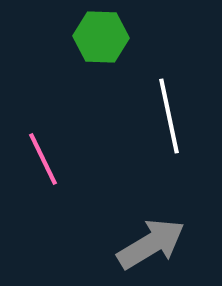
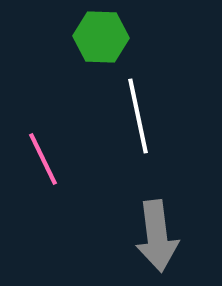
white line: moved 31 px left
gray arrow: moved 6 px right, 8 px up; rotated 114 degrees clockwise
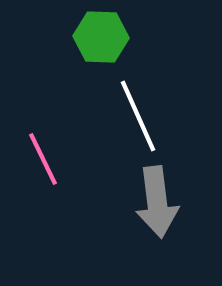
white line: rotated 12 degrees counterclockwise
gray arrow: moved 34 px up
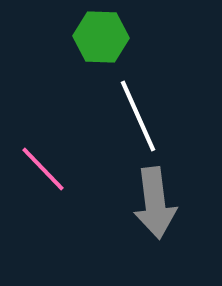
pink line: moved 10 px down; rotated 18 degrees counterclockwise
gray arrow: moved 2 px left, 1 px down
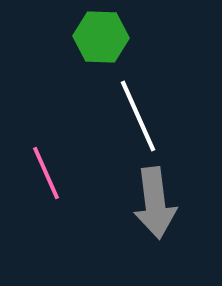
pink line: moved 3 px right, 4 px down; rotated 20 degrees clockwise
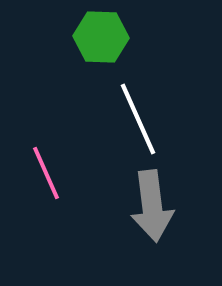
white line: moved 3 px down
gray arrow: moved 3 px left, 3 px down
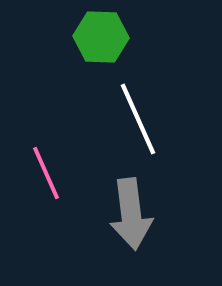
gray arrow: moved 21 px left, 8 px down
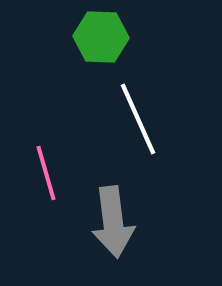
pink line: rotated 8 degrees clockwise
gray arrow: moved 18 px left, 8 px down
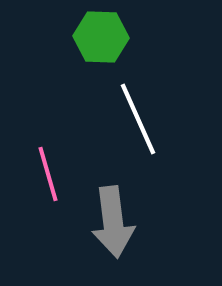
pink line: moved 2 px right, 1 px down
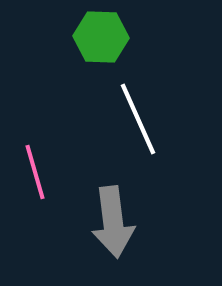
pink line: moved 13 px left, 2 px up
